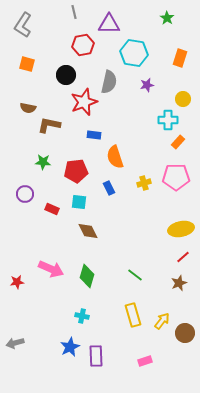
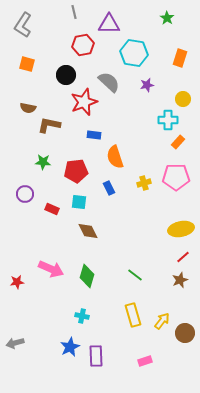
gray semicircle at (109, 82): rotated 60 degrees counterclockwise
brown star at (179, 283): moved 1 px right, 3 px up
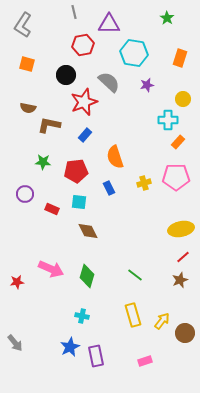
blue rectangle at (94, 135): moved 9 px left; rotated 56 degrees counterclockwise
gray arrow at (15, 343): rotated 114 degrees counterclockwise
purple rectangle at (96, 356): rotated 10 degrees counterclockwise
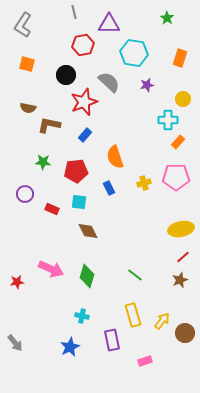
purple rectangle at (96, 356): moved 16 px right, 16 px up
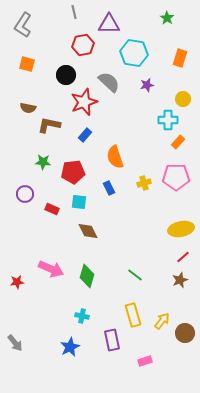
red pentagon at (76, 171): moved 3 px left, 1 px down
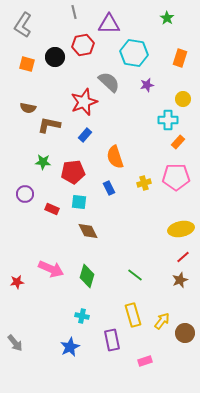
black circle at (66, 75): moved 11 px left, 18 px up
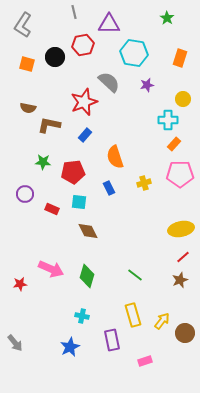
orange rectangle at (178, 142): moved 4 px left, 2 px down
pink pentagon at (176, 177): moved 4 px right, 3 px up
red star at (17, 282): moved 3 px right, 2 px down
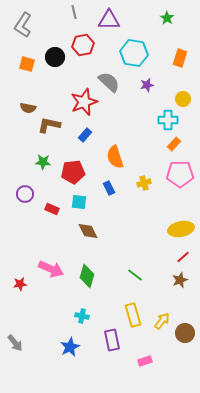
purple triangle at (109, 24): moved 4 px up
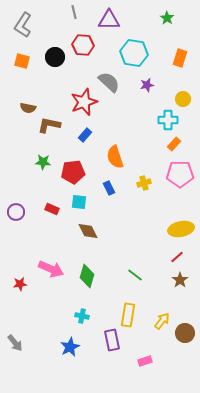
red hexagon at (83, 45): rotated 15 degrees clockwise
orange square at (27, 64): moved 5 px left, 3 px up
purple circle at (25, 194): moved 9 px left, 18 px down
red line at (183, 257): moved 6 px left
brown star at (180, 280): rotated 14 degrees counterclockwise
yellow rectangle at (133, 315): moved 5 px left; rotated 25 degrees clockwise
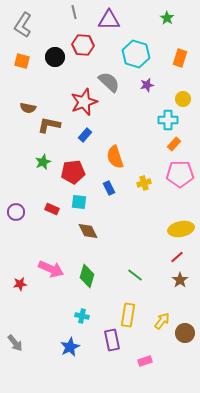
cyan hexagon at (134, 53): moved 2 px right, 1 px down; rotated 8 degrees clockwise
green star at (43, 162): rotated 28 degrees counterclockwise
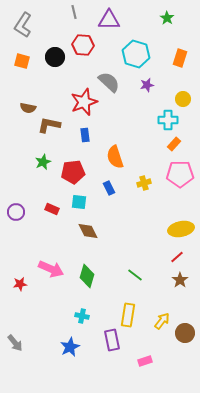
blue rectangle at (85, 135): rotated 48 degrees counterclockwise
